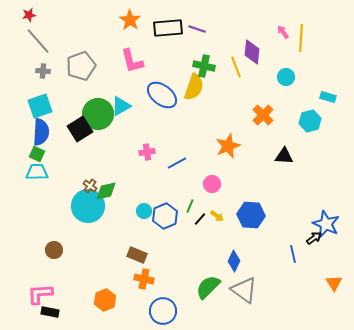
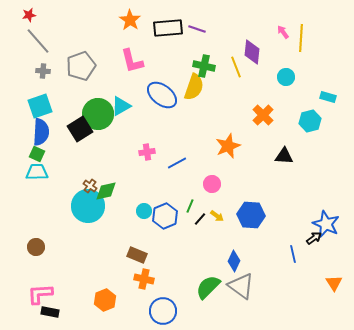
brown circle at (54, 250): moved 18 px left, 3 px up
gray triangle at (244, 290): moved 3 px left, 4 px up
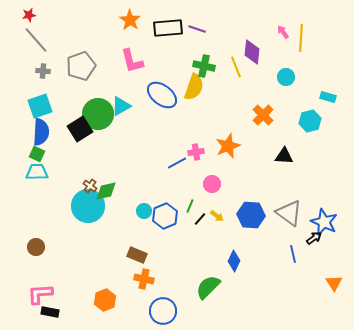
gray line at (38, 41): moved 2 px left, 1 px up
pink cross at (147, 152): moved 49 px right
blue star at (326, 224): moved 2 px left, 2 px up
gray triangle at (241, 286): moved 48 px right, 73 px up
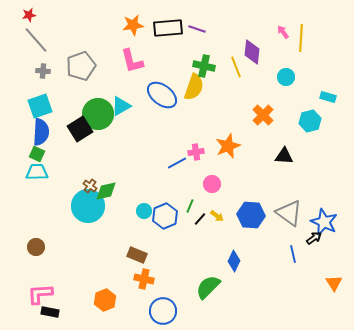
orange star at (130, 20): moved 3 px right, 5 px down; rotated 30 degrees clockwise
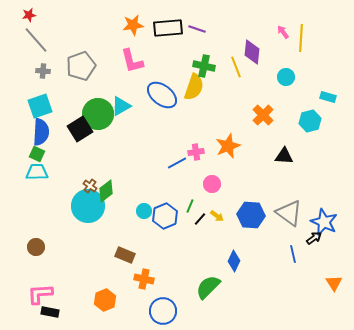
green diamond at (106, 191): rotated 25 degrees counterclockwise
brown rectangle at (137, 255): moved 12 px left
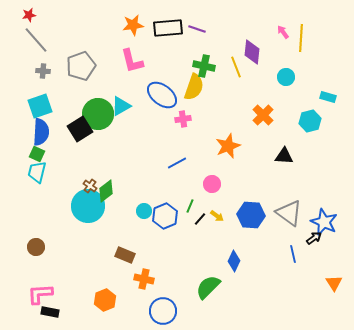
pink cross at (196, 152): moved 13 px left, 33 px up
cyan trapezoid at (37, 172): rotated 75 degrees counterclockwise
